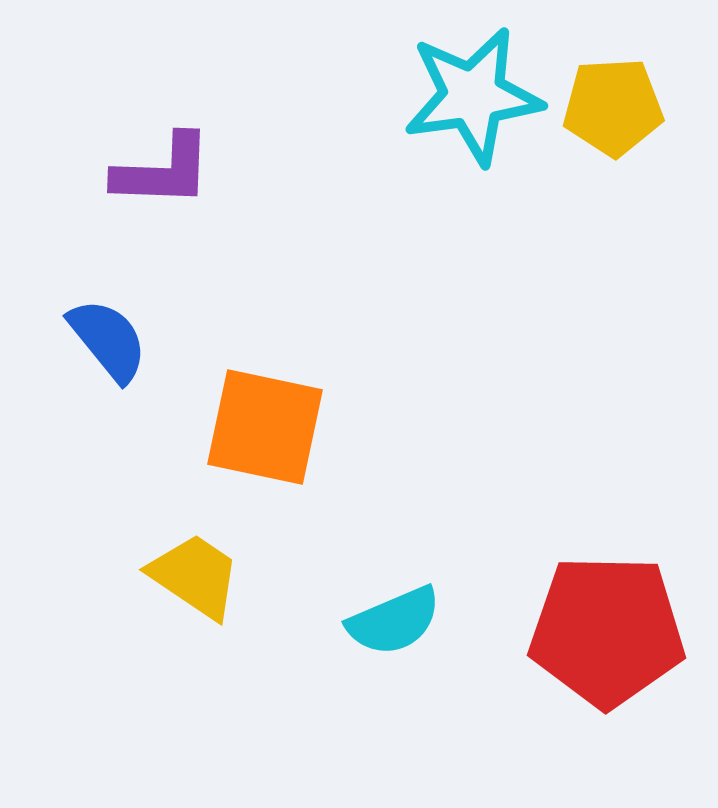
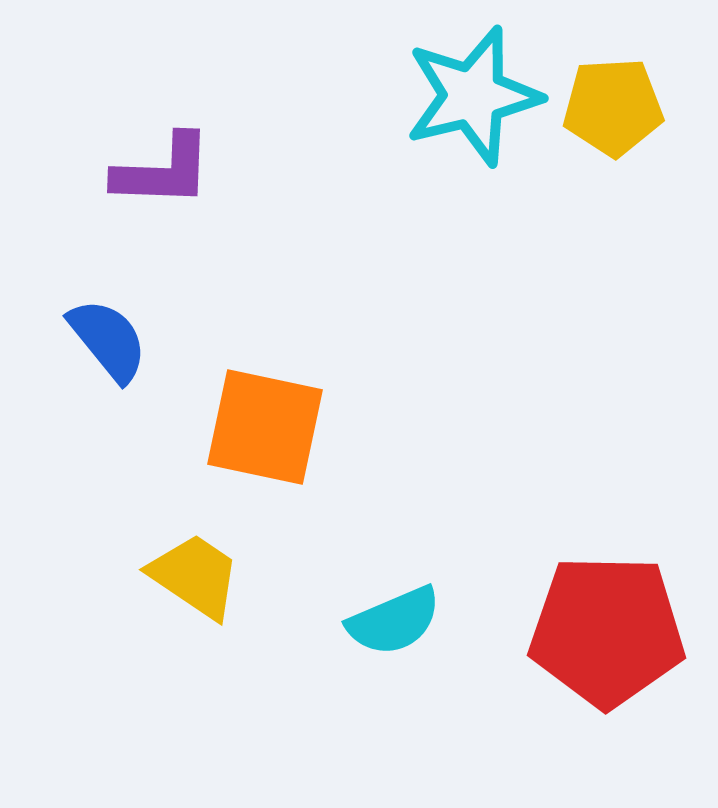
cyan star: rotated 6 degrees counterclockwise
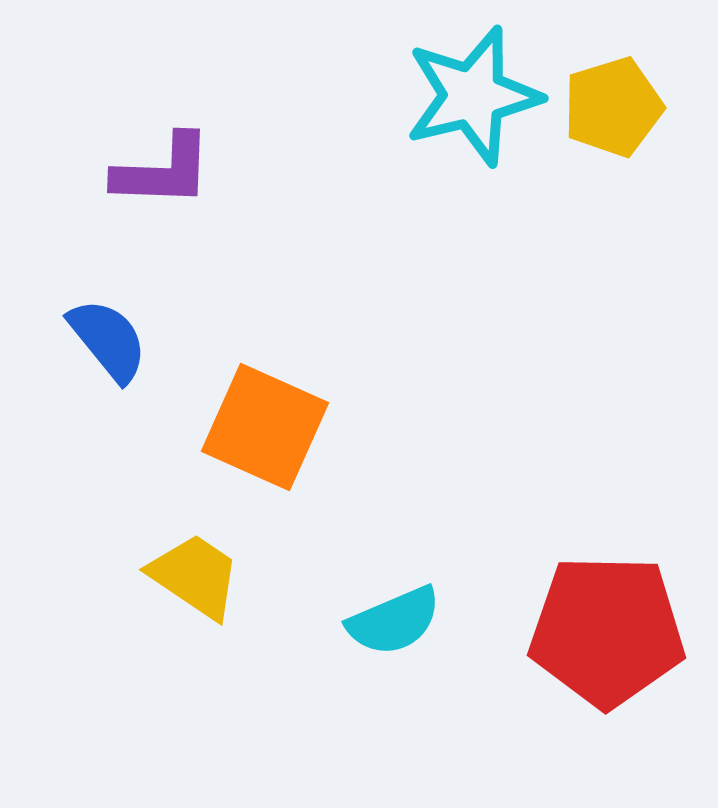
yellow pentagon: rotated 14 degrees counterclockwise
orange square: rotated 12 degrees clockwise
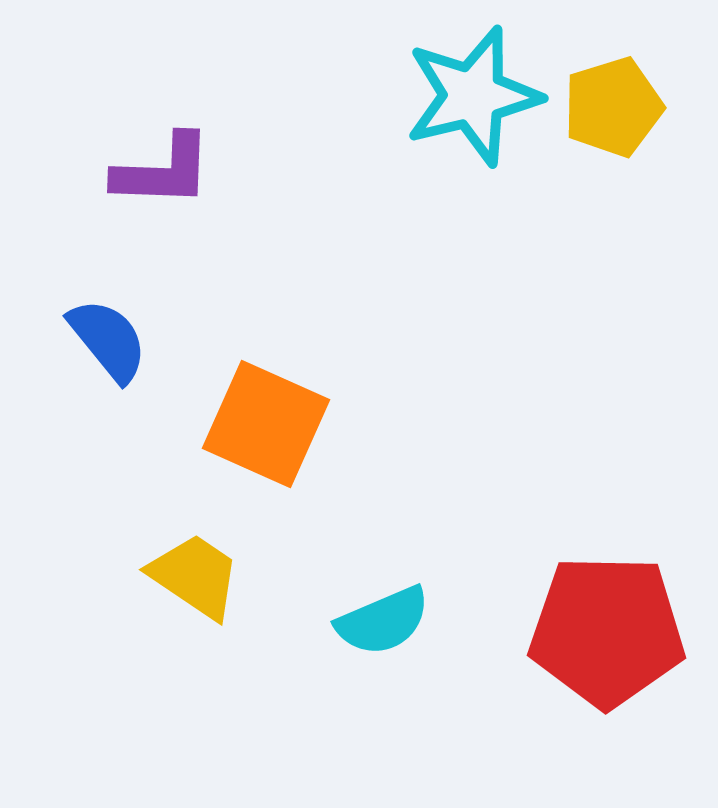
orange square: moved 1 px right, 3 px up
cyan semicircle: moved 11 px left
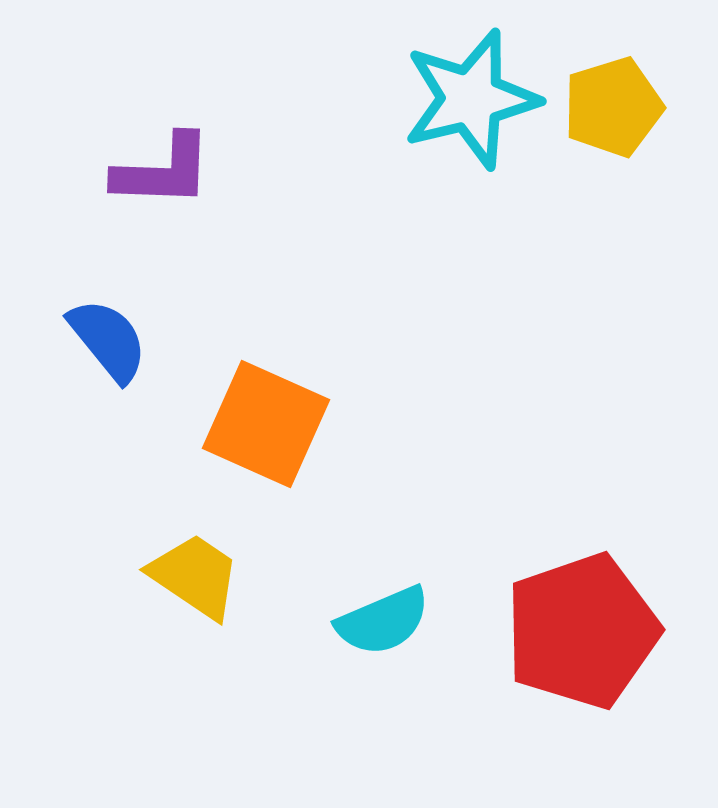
cyan star: moved 2 px left, 3 px down
red pentagon: moved 25 px left; rotated 20 degrees counterclockwise
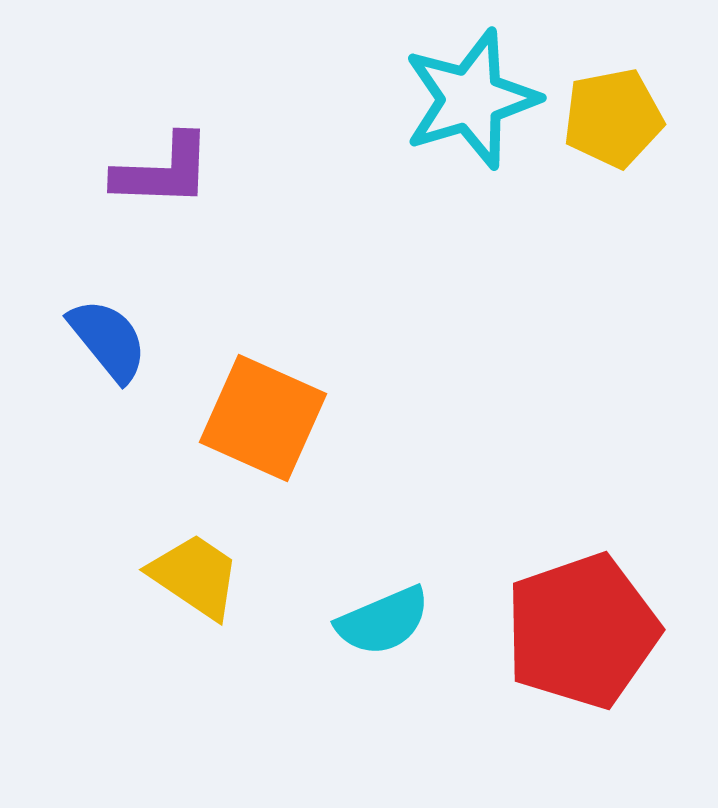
cyan star: rotated 3 degrees counterclockwise
yellow pentagon: moved 11 px down; rotated 6 degrees clockwise
orange square: moved 3 px left, 6 px up
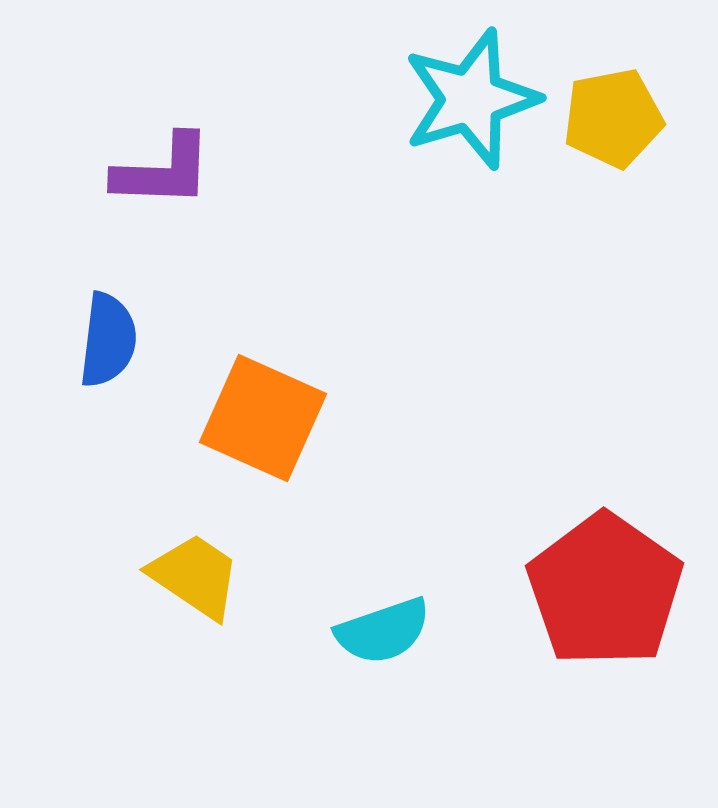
blue semicircle: rotated 46 degrees clockwise
cyan semicircle: moved 10 px down; rotated 4 degrees clockwise
red pentagon: moved 23 px right, 41 px up; rotated 18 degrees counterclockwise
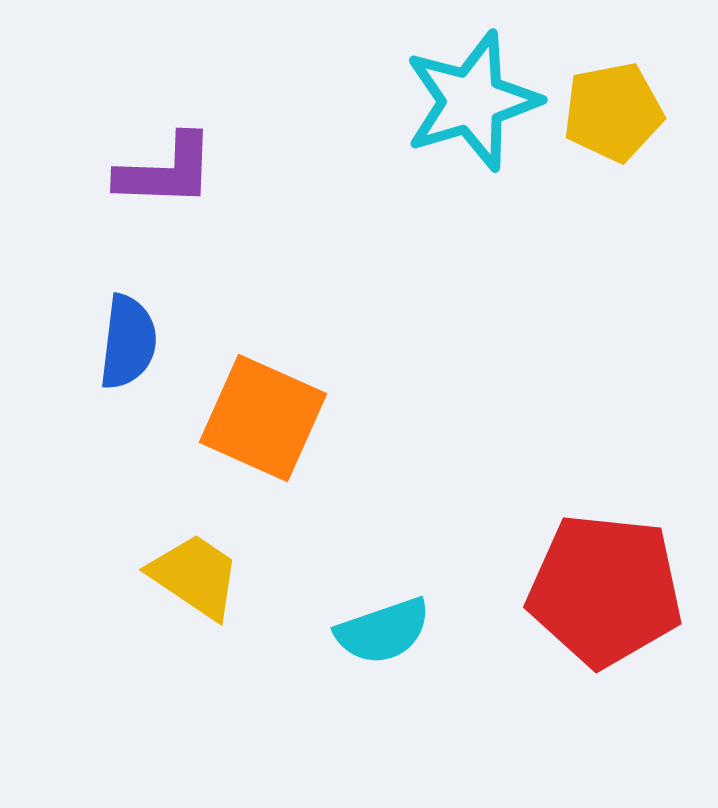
cyan star: moved 1 px right, 2 px down
yellow pentagon: moved 6 px up
purple L-shape: moved 3 px right
blue semicircle: moved 20 px right, 2 px down
red pentagon: rotated 29 degrees counterclockwise
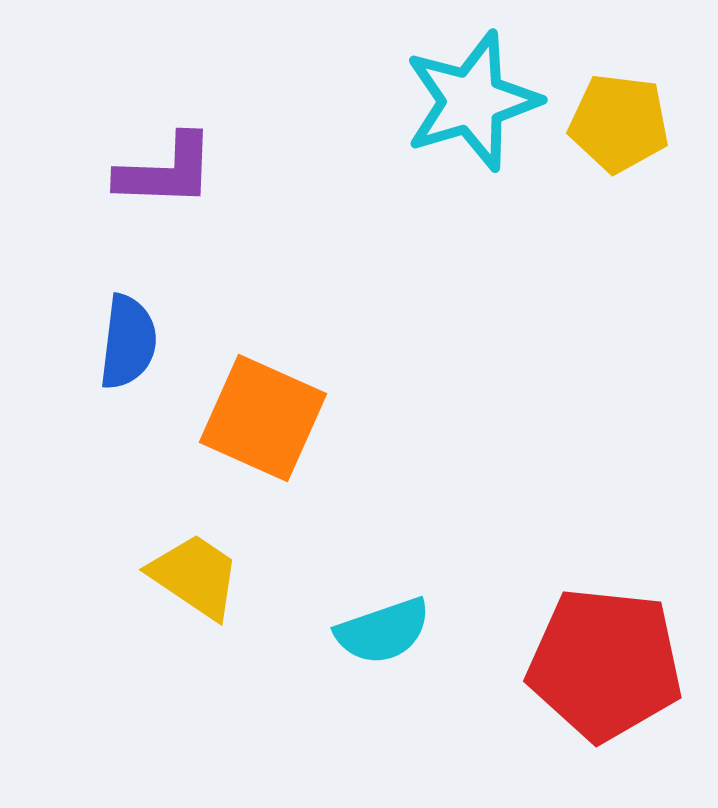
yellow pentagon: moved 6 px right, 11 px down; rotated 18 degrees clockwise
red pentagon: moved 74 px down
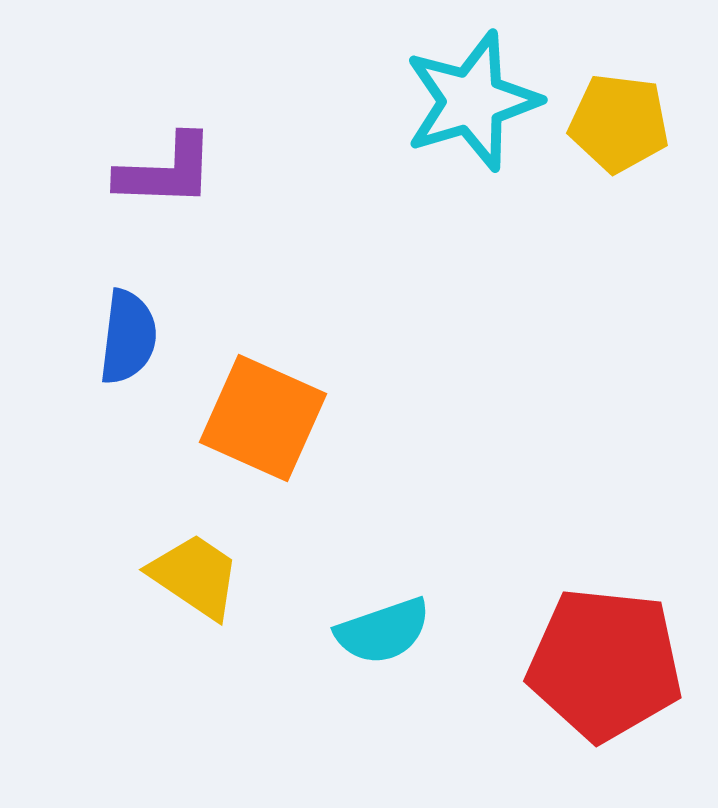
blue semicircle: moved 5 px up
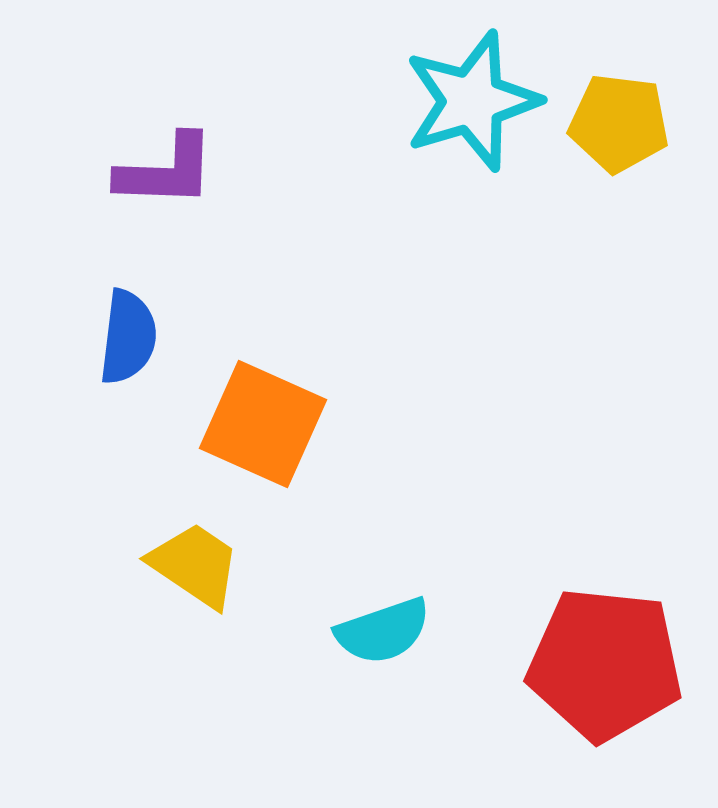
orange square: moved 6 px down
yellow trapezoid: moved 11 px up
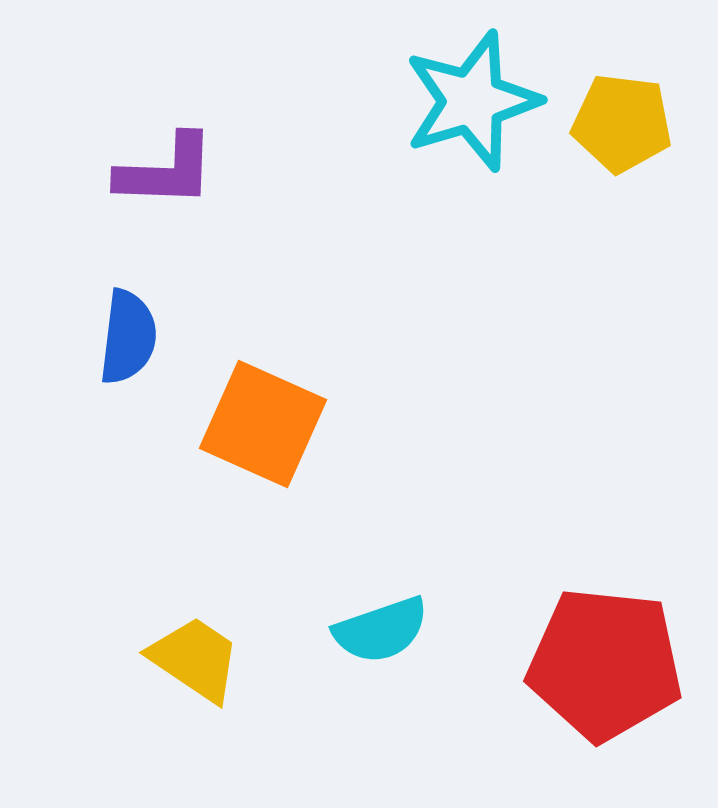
yellow pentagon: moved 3 px right
yellow trapezoid: moved 94 px down
cyan semicircle: moved 2 px left, 1 px up
